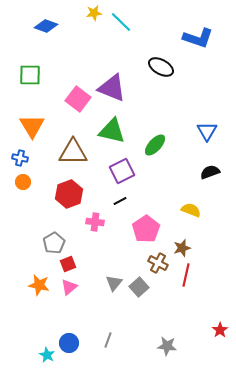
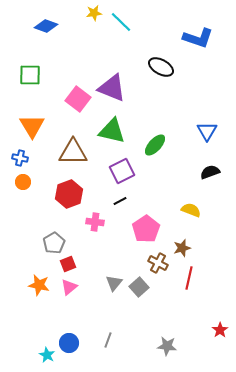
red line: moved 3 px right, 3 px down
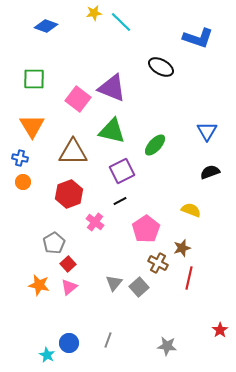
green square: moved 4 px right, 4 px down
pink cross: rotated 30 degrees clockwise
red square: rotated 21 degrees counterclockwise
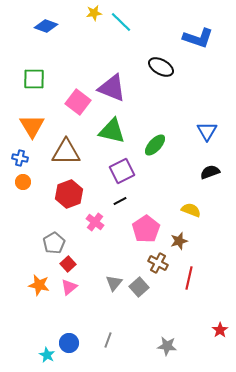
pink square: moved 3 px down
brown triangle: moved 7 px left
brown star: moved 3 px left, 7 px up
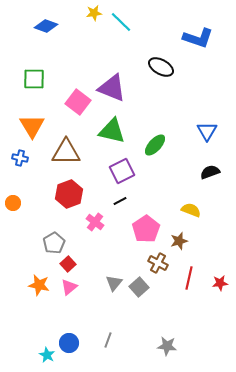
orange circle: moved 10 px left, 21 px down
red star: moved 47 px up; rotated 28 degrees clockwise
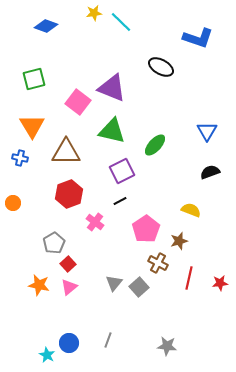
green square: rotated 15 degrees counterclockwise
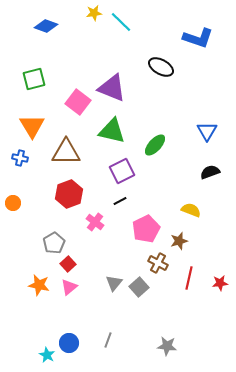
pink pentagon: rotated 8 degrees clockwise
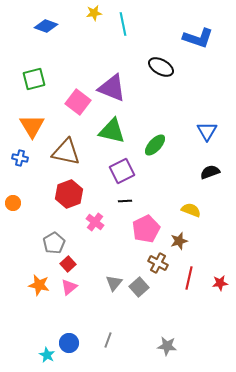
cyan line: moved 2 px right, 2 px down; rotated 35 degrees clockwise
brown triangle: rotated 12 degrees clockwise
black line: moved 5 px right; rotated 24 degrees clockwise
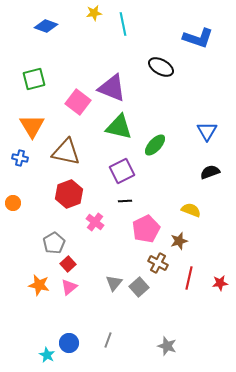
green triangle: moved 7 px right, 4 px up
gray star: rotated 12 degrees clockwise
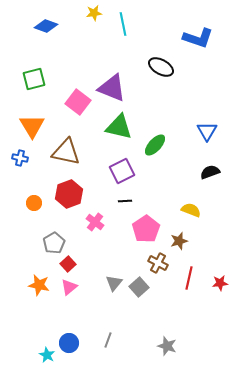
orange circle: moved 21 px right
pink pentagon: rotated 8 degrees counterclockwise
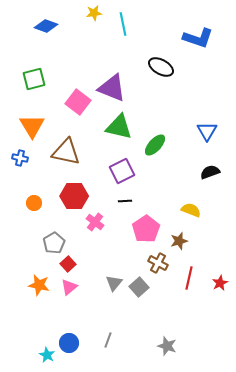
red hexagon: moved 5 px right, 2 px down; rotated 20 degrees clockwise
red star: rotated 21 degrees counterclockwise
